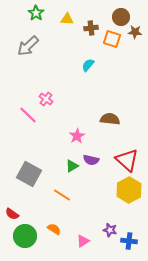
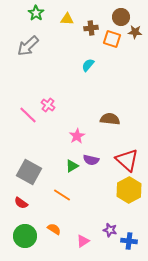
pink cross: moved 2 px right, 6 px down
gray square: moved 2 px up
red semicircle: moved 9 px right, 11 px up
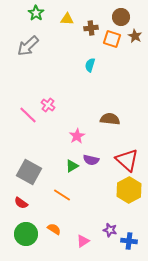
brown star: moved 4 px down; rotated 24 degrees clockwise
cyan semicircle: moved 2 px right; rotated 24 degrees counterclockwise
green circle: moved 1 px right, 2 px up
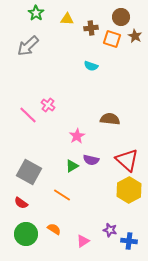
cyan semicircle: moved 1 px right, 1 px down; rotated 88 degrees counterclockwise
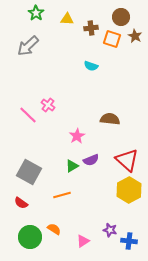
purple semicircle: rotated 35 degrees counterclockwise
orange line: rotated 48 degrees counterclockwise
green circle: moved 4 px right, 3 px down
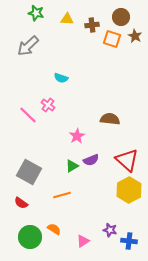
green star: rotated 21 degrees counterclockwise
brown cross: moved 1 px right, 3 px up
cyan semicircle: moved 30 px left, 12 px down
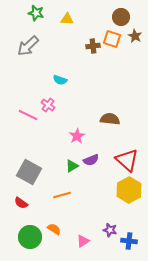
brown cross: moved 1 px right, 21 px down
cyan semicircle: moved 1 px left, 2 px down
pink line: rotated 18 degrees counterclockwise
